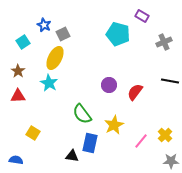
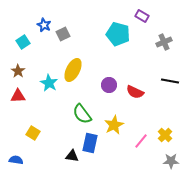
yellow ellipse: moved 18 px right, 12 px down
red semicircle: rotated 102 degrees counterclockwise
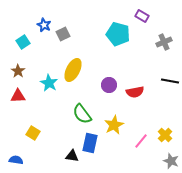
red semicircle: rotated 36 degrees counterclockwise
gray star: rotated 21 degrees clockwise
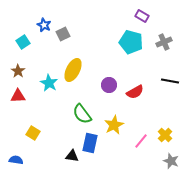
cyan pentagon: moved 13 px right, 8 px down
red semicircle: rotated 18 degrees counterclockwise
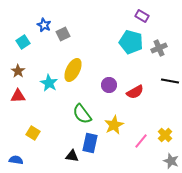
gray cross: moved 5 px left, 6 px down
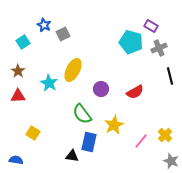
purple rectangle: moved 9 px right, 10 px down
black line: moved 5 px up; rotated 66 degrees clockwise
purple circle: moved 8 px left, 4 px down
blue rectangle: moved 1 px left, 1 px up
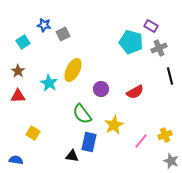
blue star: rotated 16 degrees counterclockwise
yellow cross: rotated 24 degrees clockwise
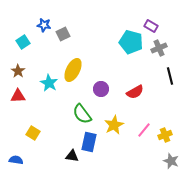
pink line: moved 3 px right, 11 px up
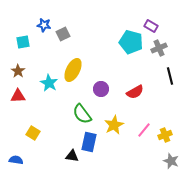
cyan square: rotated 24 degrees clockwise
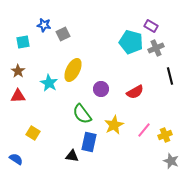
gray cross: moved 3 px left
blue semicircle: moved 1 px up; rotated 24 degrees clockwise
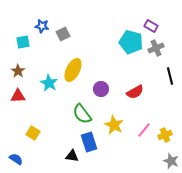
blue star: moved 2 px left, 1 px down
yellow star: rotated 18 degrees counterclockwise
blue rectangle: rotated 30 degrees counterclockwise
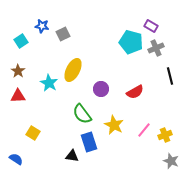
cyan square: moved 2 px left, 1 px up; rotated 24 degrees counterclockwise
